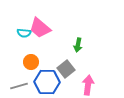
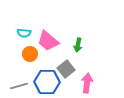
pink trapezoid: moved 8 px right, 13 px down
orange circle: moved 1 px left, 8 px up
pink arrow: moved 1 px left, 2 px up
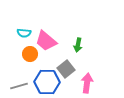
pink trapezoid: moved 2 px left
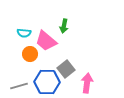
green arrow: moved 14 px left, 19 px up
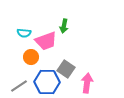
pink trapezoid: rotated 60 degrees counterclockwise
orange circle: moved 1 px right, 3 px down
gray square: rotated 18 degrees counterclockwise
gray line: rotated 18 degrees counterclockwise
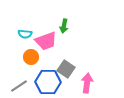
cyan semicircle: moved 1 px right, 1 px down
blue hexagon: moved 1 px right
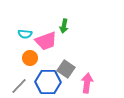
orange circle: moved 1 px left, 1 px down
gray line: rotated 12 degrees counterclockwise
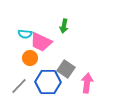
pink trapezoid: moved 5 px left, 1 px down; rotated 45 degrees clockwise
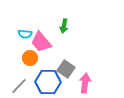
pink trapezoid: rotated 25 degrees clockwise
pink arrow: moved 2 px left
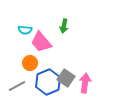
cyan semicircle: moved 4 px up
orange circle: moved 5 px down
gray square: moved 9 px down
blue hexagon: rotated 25 degrees counterclockwise
gray line: moved 2 px left; rotated 18 degrees clockwise
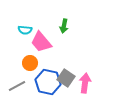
blue hexagon: rotated 25 degrees counterclockwise
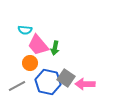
green arrow: moved 9 px left, 22 px down
pink trapezoid: moved 3 px left, 3 px down
pink arrow: moved 1 px down; rotated 96 degrees counterclockwise
